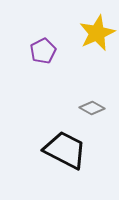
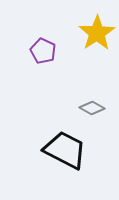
yellow star: rotated 9 degrees counterclockwise
purple pentagon: rotated 20 degrees counterclockwise
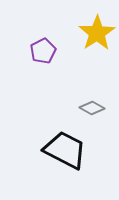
purple pentagon: rotated 20 degrees clockwise
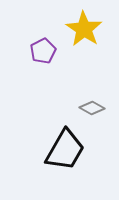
yellow star: moved 13 px left, 4 px up; rotated 6 degrees counterclockwise
black trapezoid: rotated 93 degrees clockwise
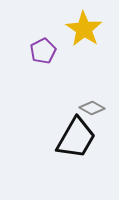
black trapezoid: moved 11 px right, 12 px up
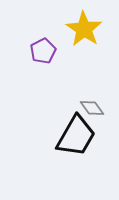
gray diamond: rotated 25 degrees clockwise
black trapezoid: moved 2 px up
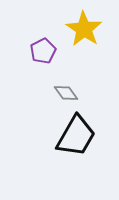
gray diamond: moved 26 px left, 15 px up
